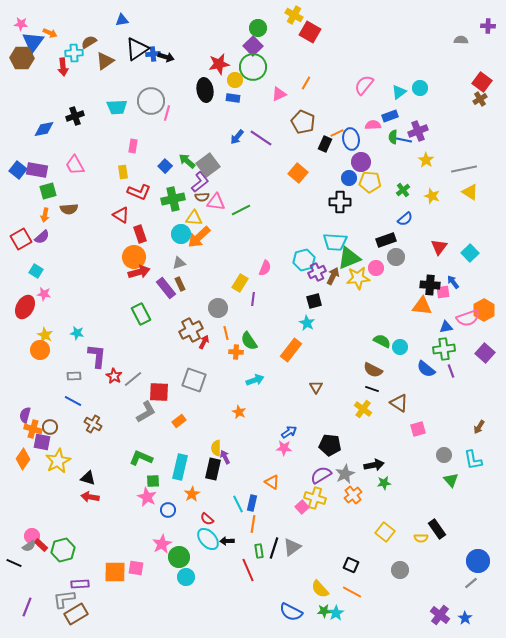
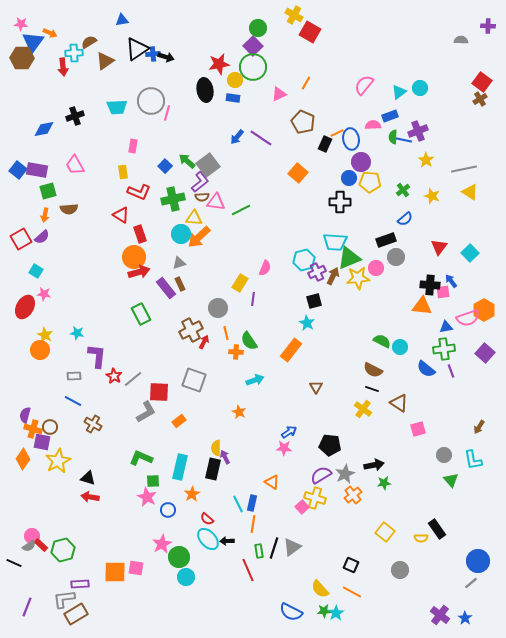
blue arrow at (453, 282): moved 2 px left, 1 px up
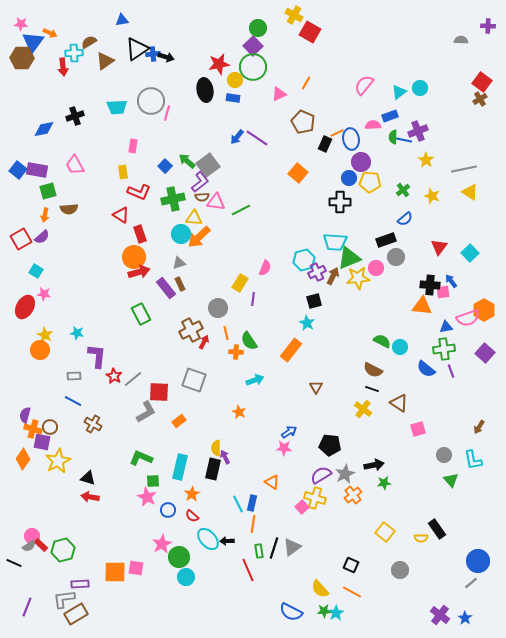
purple line at (261, 138): moved 4 px left
red semicircle at (207, 519): moved 15 px left, 3 px up
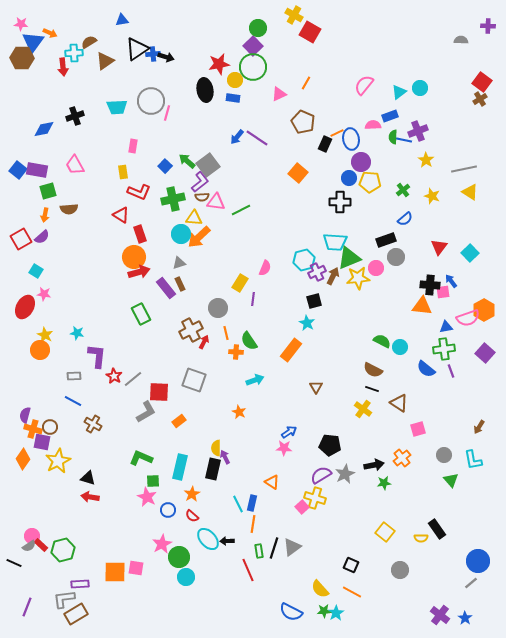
orange cross at (353, 495): moved 49 px right, 37 px up
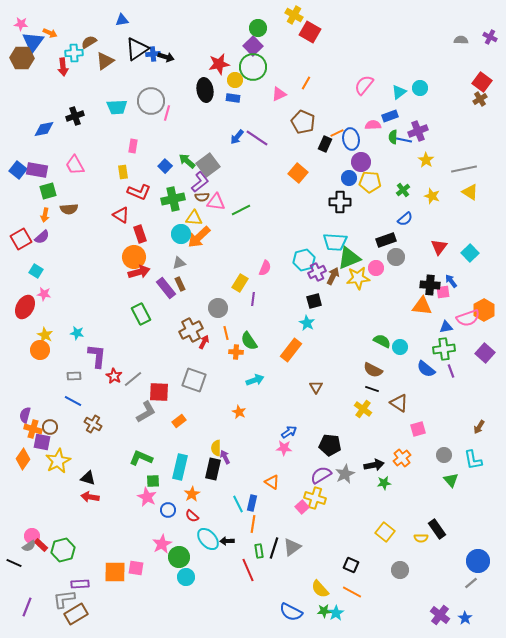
purple cross at (488, 26): moved 2 px right, 11 px down; rotated 24 degrees clockwise
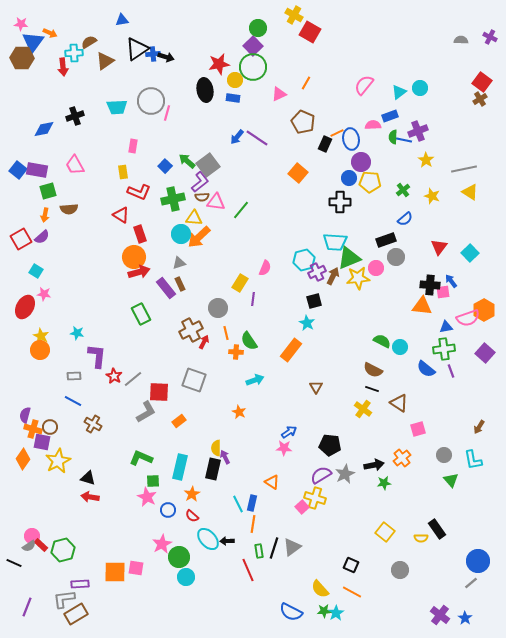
green line at (241, 210): rotated 24 degrees counterclockwise
yellow star at (45, 335): moved 4 px left, 1 px down
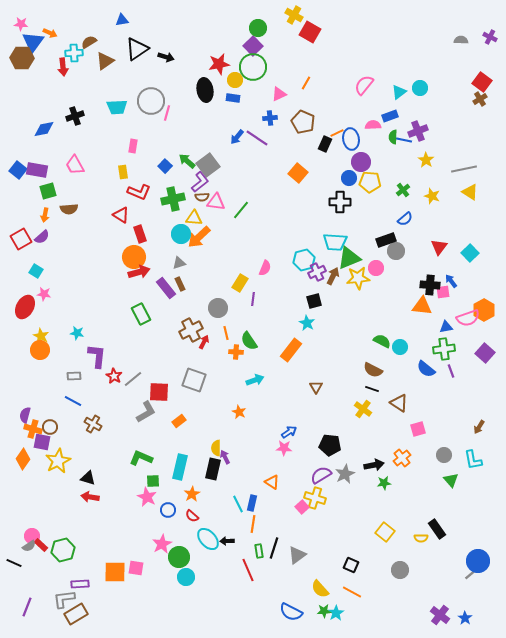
blue cross at (153, 54): moved 117 px right, 64 px down
gray circle at (396, 257): moved 6 px up
gray triangle at (292, 547): moved 5 px right, 8 px down
gray line at (471, 583): moved 9 px up
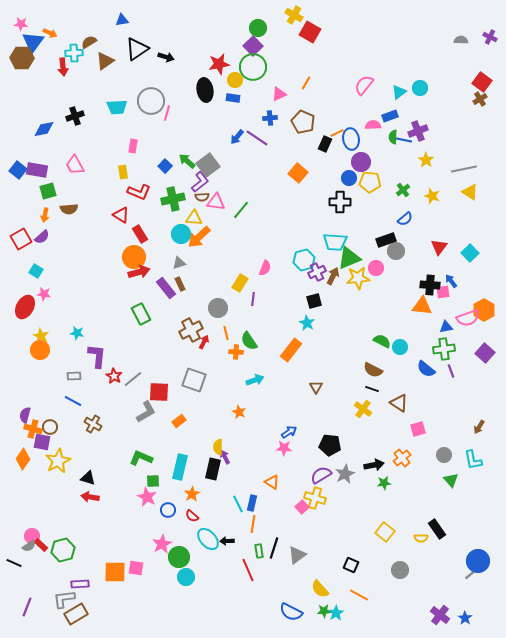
red rectangle at (140, 234): rotated 12 degrees counterclockwise
yellow semicircle at (216, 448): moved 2 px right, 1 px up
orange line at (352, 592): moved 7 px right, 3 px down
